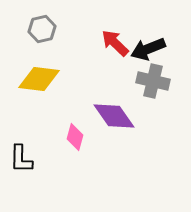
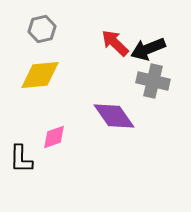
yellow diamond: moved 1 px right, 4 px up; rotated 12 degrees counterclockwise
pink diamond: moved 21 px left; rotated 56 degrees clockwise
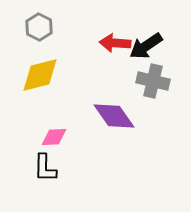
gray hexagon: moved 3 px left, 2 px up; rotated 20 degrees counterclockwise
red arrow: rotated 40 degrees counterclockwise
black arrow: moved 2 px left, 3 px up; rotated 12 degrees counterclockwise
yellow diamond: rotated 9 degrees counterclockwise
pink diamond: rotated 16 degrees clockwise
black L-shape: moved 24 px right, 9 px down
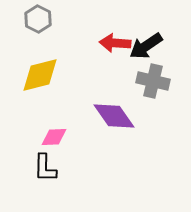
gray hexagon: moved 1 px left, 8 px up
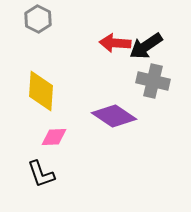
yellow diamond: moved 1 px right, 16 px down; rotated 72 degrees counterclockwise
purple diamond: rotated 21 degrees counterclockwise
black L-shape: moved 4 px left, 6 px down; rotated 20 degrees counterclockwise
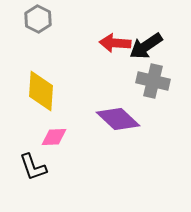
purple diamond: moved 4 px right, 3 px down; rotated 9 degrees clockwise
black L-shape: moved 8 px left, 7 px up
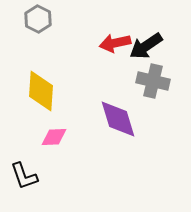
red arrow: rotated 16 degrees counterclockwise
purple diamond: rotated 30 degrees clockwise
black L-shape: moved 9 px left, 9 px down
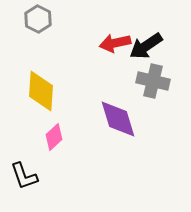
pink diamond: rotated 40 degrees counterclockwise
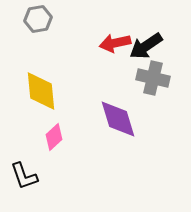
gray hexagon: rotated 24 degrees clockwise
gray cross: moved 3 px up
yellow diamond: rotated 9 degrees counterclockwise
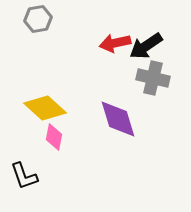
yellow diamond: moved 4 px right, 17 px down; rotated 42 degrees counterclockwise
pink diamond: rotated 36 degrees counterclockwise
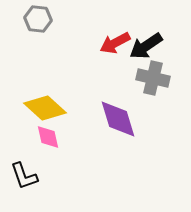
gray hexagon: rotated 16 degrees clockwise
red arrow: rotated 16 degrees counterclockwise
pink diamond: moved 6 px left; rotated 24 degrees counterclockwise
